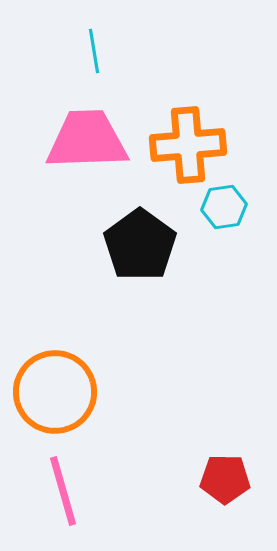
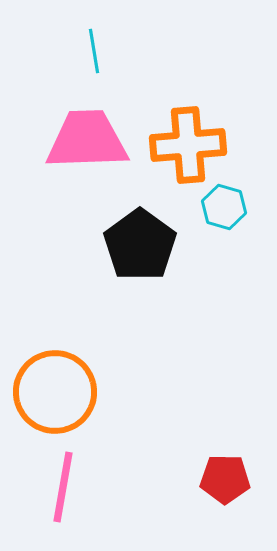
cyan hexagon: rotated 24 degrees clockwise
pink line: moved 4 px up; rotated 26 degrees clockwise
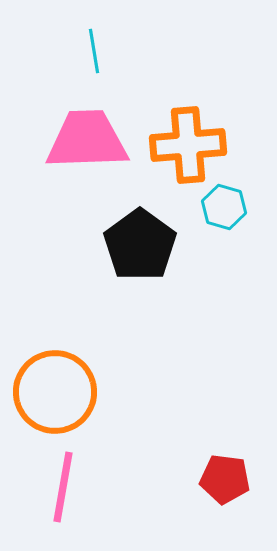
red pentagon: rotated 6 degrees clockwise
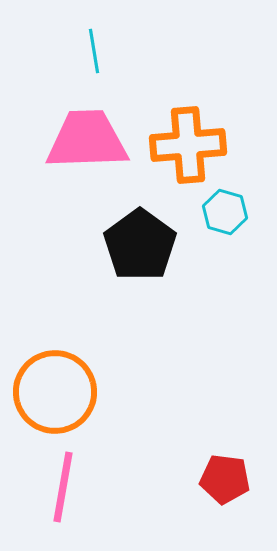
cyan hexagon: moved 1 px right, 5 px down
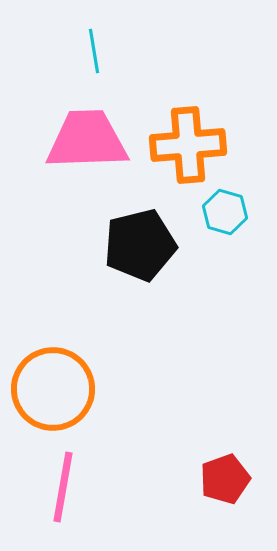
black pentagon: rotated 22 degrees clockwise
orange circle: moved 2 px left, 3 px up
red pentagon: rotated 27 degrees counterclockwise
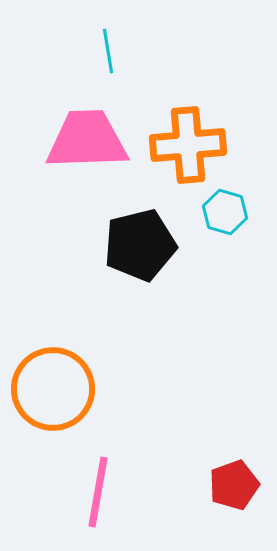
cyan line: moved 14 px right
red pentagon: moved 9 px right, 6 px down
pink line: moved 35 px right, 5 px down
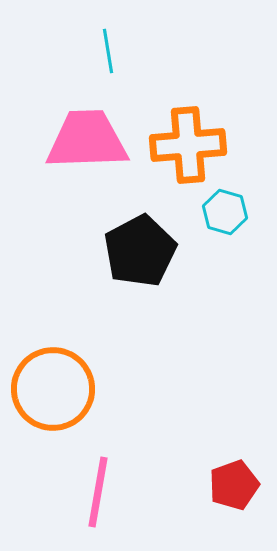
black pentagon: moved 6 px down; rotated 14 degrees counterclockwise
